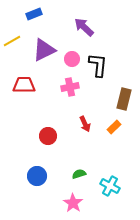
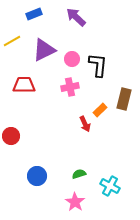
purple arrow: moved 8 px left, 10 px up
orange rectangle: moved 14 px left, 17 px up
red circle: moved 37 px left
pink star: moved 2 px right, 1 px up
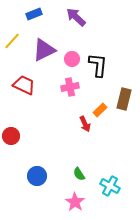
yellow line: rotated 18 degrees counterclockwise
red trapezoid: rotated 25 degrees clockwise
green semicircle: rotated 104 degrees counterclockwise
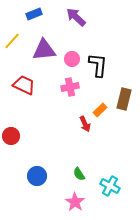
purple triangle: rotated 20 degrees clockwise
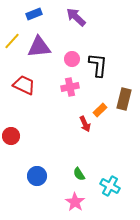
purple triangle: moved 5 px left, 3 px up
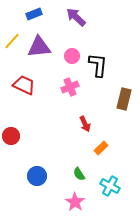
pink circle: moved 3 px up
pink cross: rotated 12 degrees counterclockwise
orange rectangle: moved 1 px right, 38 px down
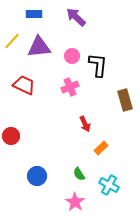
blue rectangle: rotated 21 degrees clockwise
brown rectangle: moved 1 px right, 1 px down; rotated 30 degrees counterclockwise
cyan cross: moved 1 px left, 1 px up
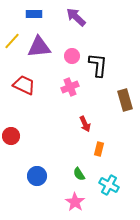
orange rectangle: moved 2 px left, 1 px down; rotated 32 degrees counterclockwise
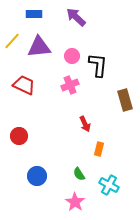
pink cross: moved 2 px up
red circle: moved 8 px right
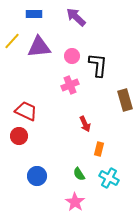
red trapezoid: moved 2 px right, 26 px down
cyan cross: moved 7 px up
